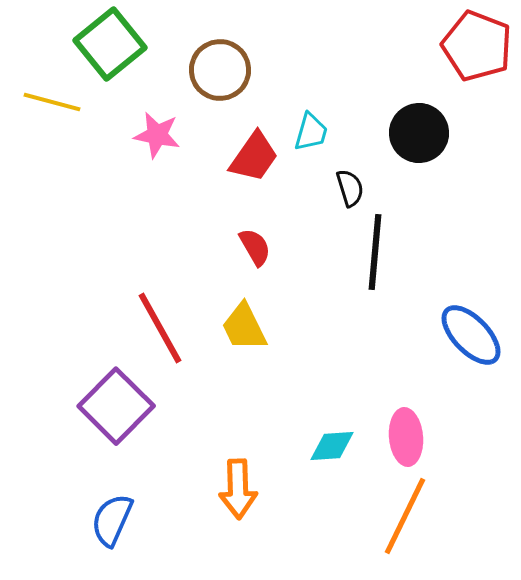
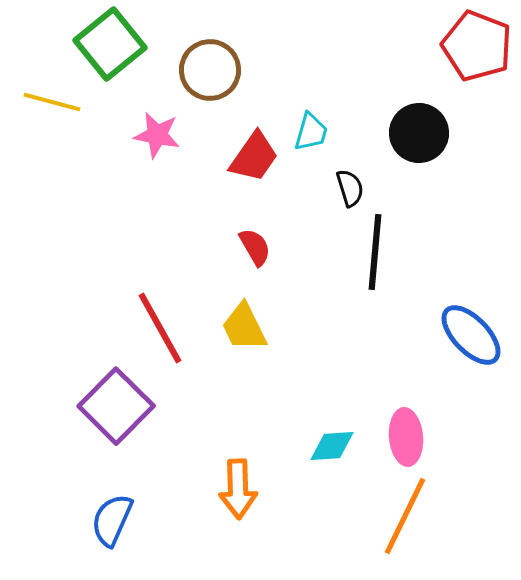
brown circle: moved 10 px left
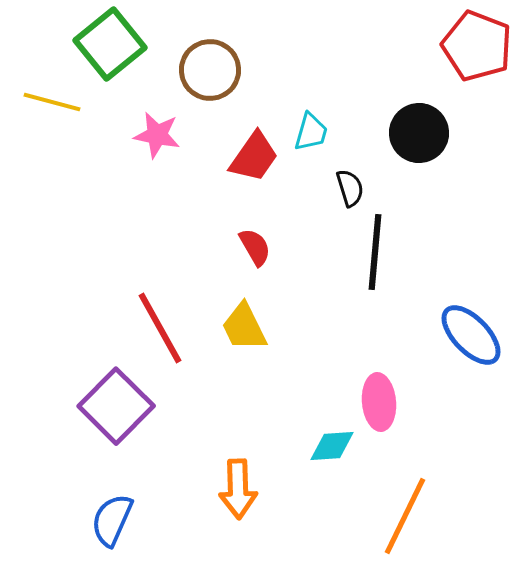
pink ellipse: moved 27 px left, 35 px up
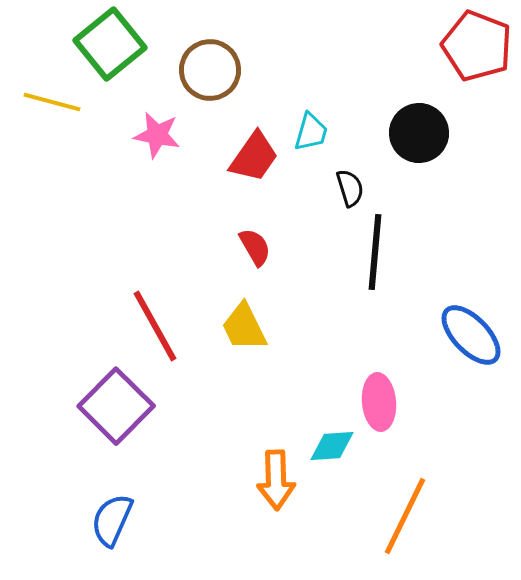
red line: moved 5 px left, 2 px up
orange arrow: moved 38 px right, 9 px up
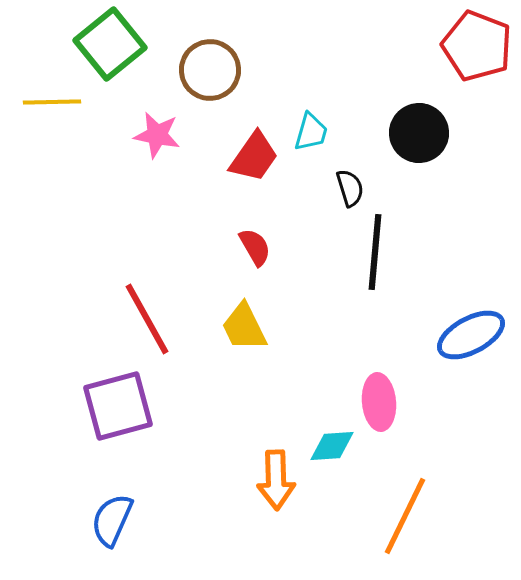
yellow line: rotated 16 degrees counterclockwise
red line: moved 8 px left, 7 px up
blue ellipse: rotated 74 degrees counterclockwise
purple square: moved 2 px right; rotated 30 degrees clockwise
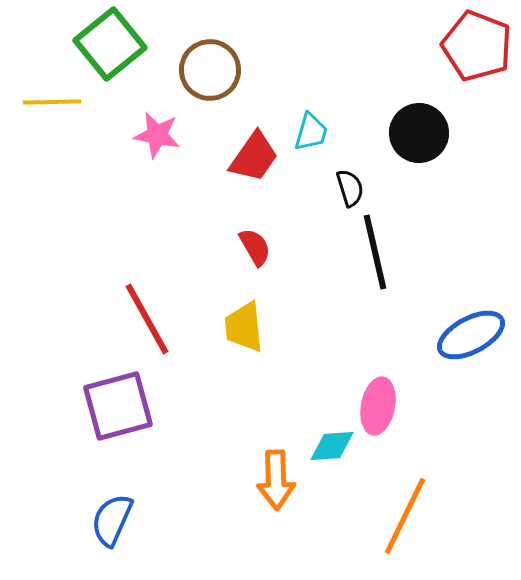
black line: rotated 18 degrees counterclockwise
yellow trapezoid: rotated 20 degrees clockwise
pink ellipse: moved 1 px left, 4 px down; rotated 16 degrees clockwise
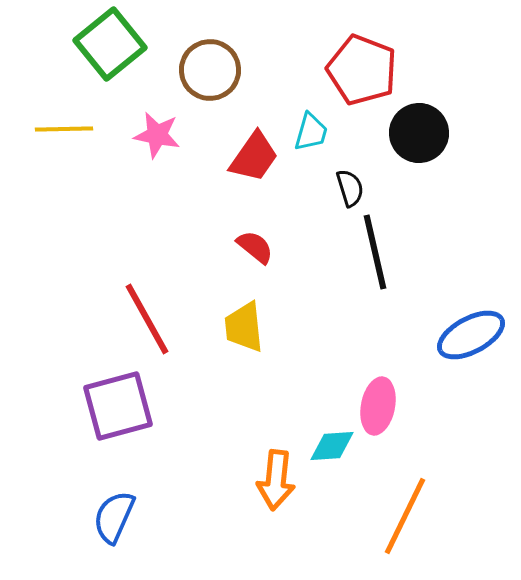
red pentagon: moved 115 px left, 24 px down
yellow line: moved 12 px right, 27 px down
red semicircle: rotated 21 degrees counterclockwise
orange arrow: rotated 8 degrees clockwise
blue semicircle: moved 2 px right, 3 px up
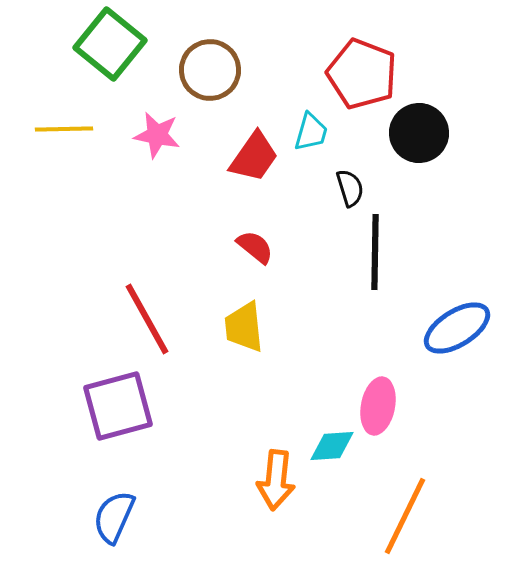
green square: rotated 12 degrees counterclockwise
red pentagon: moved 4 px down
black line: rotated 14 degrees clockwise
blue ellipse: moved 14 px left, 7 px up; rotated 4 degrees counterclockwise
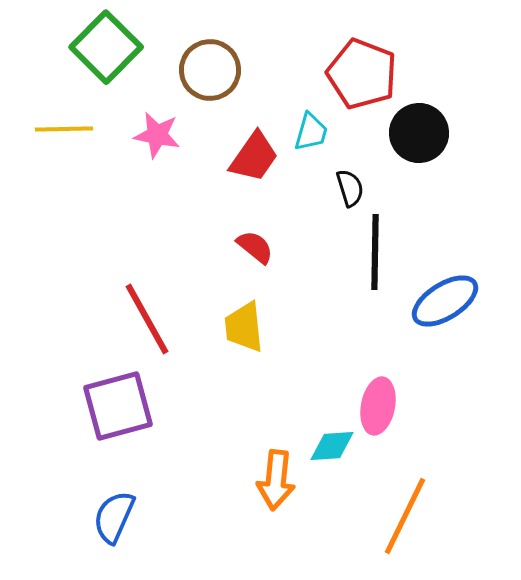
green square: moved 4 px left, 3 px down; rotated 6 degrees clockwise
blue ellipse: moved 12 px left, 27 px up
